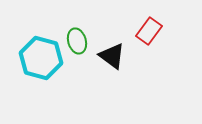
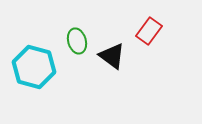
cyan hexagon: moved 7 px left, 9 px down
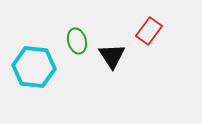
black triangle: rotated 20 degrees clockwise
cyan hexagon: rotated 9 degrees counterclockwise
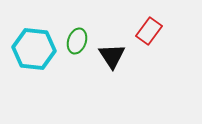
green ellipse: rotated 35 degrees clockwise
cyan hexagon: moved 18 px up
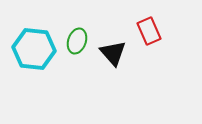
red rectangle: rotated 60 degrees counterclockwise
black triangle: moved 1 px right, 3 px up; rotated 8 degrees counterclockwise
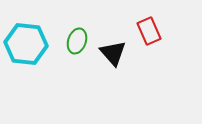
cyan hexagon: moved 8 px left, 5 px up
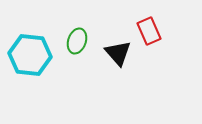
cyan hexagon: moved 4 px right, 11 px down
black triangle: moved 5 px right
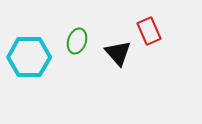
cyan hexagon: moved 1 px left, 2 px down; rotated 6 degrees counterclockwise
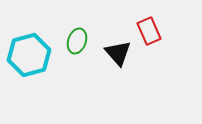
cyan hexagon: moved 2 px up; rotated 15 degrees counterclockwise
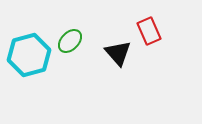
green ellipse: moved 7 px left; rotated 25 degrees clockwise
